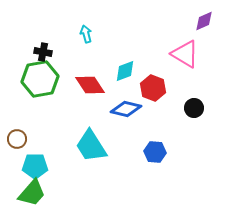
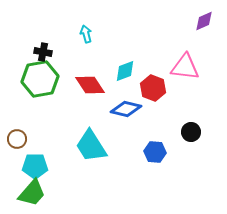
pink triangle: moved 13 px down; rotated 24 degrees counterclockwise
black circle: moved 3 px left, 24 px down
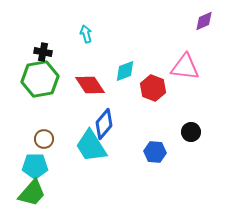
blue diamond: moved 22 px left, 15 px down; rotated 64 degrees counterclockwise
brown circle: moved 27 px right
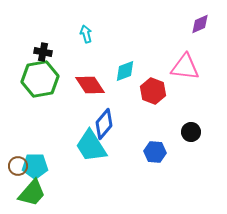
purple diamond: moved 4 px left, 3 px down
red hexagon: moved 3 px down
brown circle: moved 26 px left, 27 px down
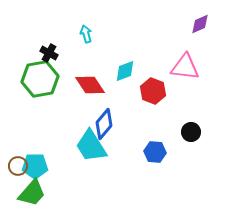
black cross: moved 6 px right, 1 px down; rotated 18 degrees clockwise
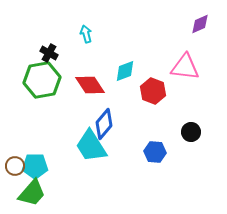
green hexagon: moved 2 px right, 1 px down
brown circle: moved 3 px left
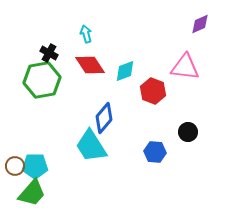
red diamond: moved 20 px up
blue diamond: moved 6 px up
black circle: moved 3 px left
